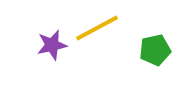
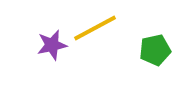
yellow line: moved 2 px left
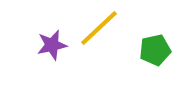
yellow line: moved 4 px right; rotated 15 degrees counterclockwise
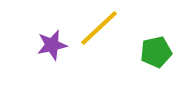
green pentagon: moved 1 px right, 2 px down
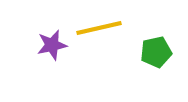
yellow line: rotated 30 degrees clockwise
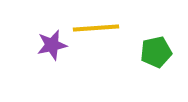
yellow line: moved 3 px left; rotated 9 degrees clockwise
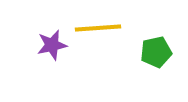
yellow line: moved 2 px right
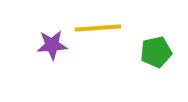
purple star: rotated 8 degrees clockwise
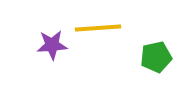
green pentagon: moved 5 px down
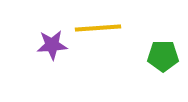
green pentagon: moved 7 px right, 1 px up; rotated 12 degrees clockwise
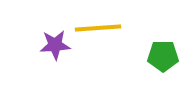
purple star: moved 3 px right
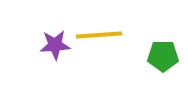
yellow line: moved 1 px right, 7 px down
